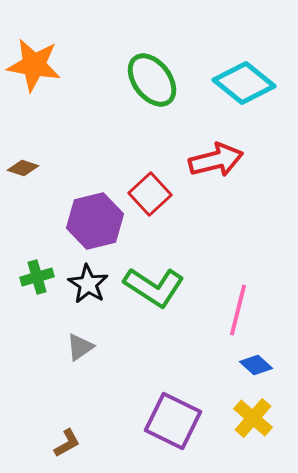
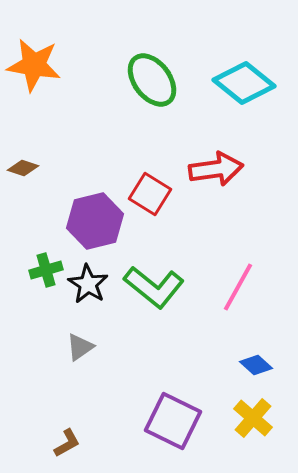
red arrow: moved 9 px down; rotated 6 degrees clockwise
red square: rotated 15 degrees counterclockwise
green cross: moved 9 px right, 7 px up
green L-shape: rotated 6 degrees clockwise
pink line: moved 23 px up; rotated 15 degrees clockwise
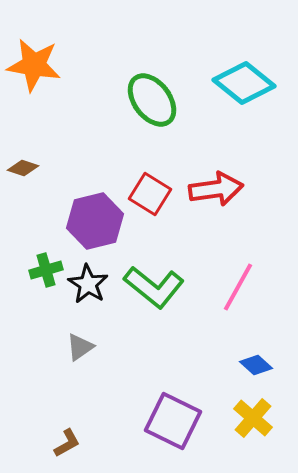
green ellipse: moved 20 px down
red arrow: moved 20 px down
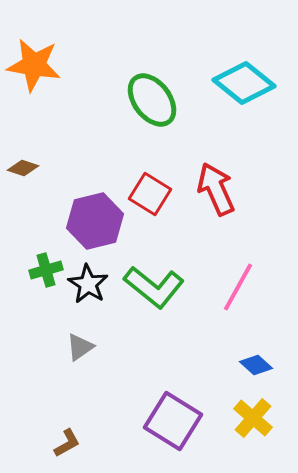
red arrow: rotated 106 degrees counterclockwise
purple square: rotated 6 degrees clockwise
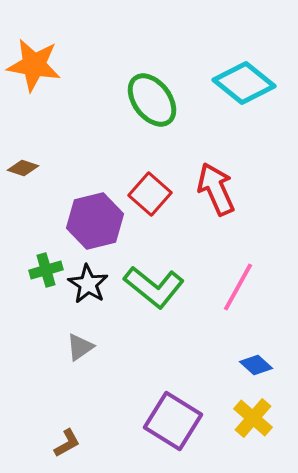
red square: rotated 9 degrees clockwise
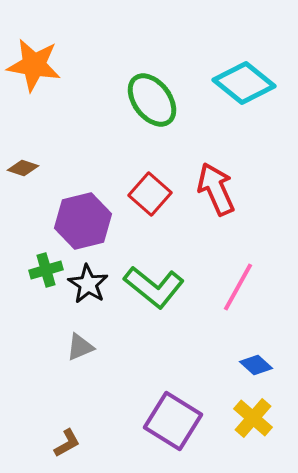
purple hexagon: moved 12 px left
gray triangle: rotated 12 degrees clockwise
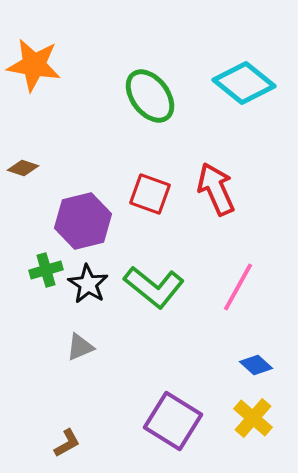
green ellipse: moved 2 px left, 4 px up
red square: rotated 21 degrees counterclockwise
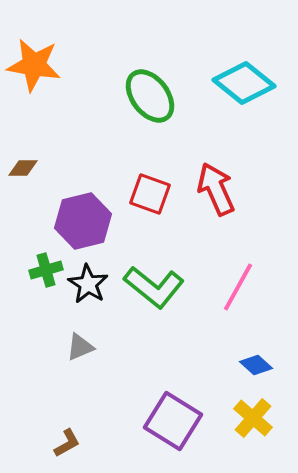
brown diamond: rotated 20 degrees counterclockwise
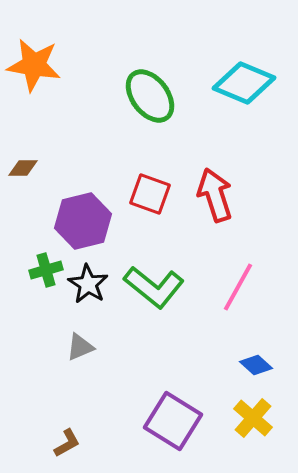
cyan diamond: rotated 16 degrees counterclockwise
red arrow: moved 1 px left, 6 px down; rotated 6 degrees clockwise
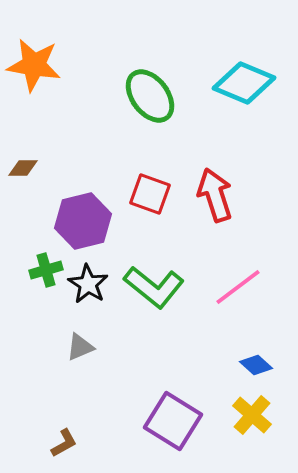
pink line: rotated 24 degrees clockwise
yellow cross: moved 1 px left, 3 px up
brown L-shape: moved 3 px left
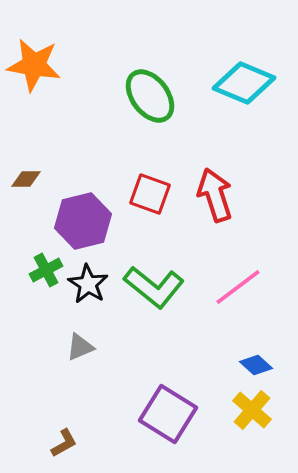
brown diamond: moved 3 px right, 11 px down
green cross: rotated 12 degrees counterclockwise
yellow cross: moved 5 px up
purple square: moved 5 px left, 7 px up
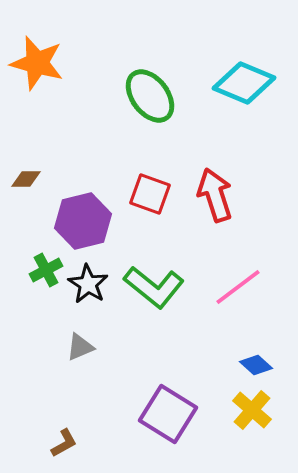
orange star: moved 3 px right, 2 px up; rotated 6 degrees clockwise
